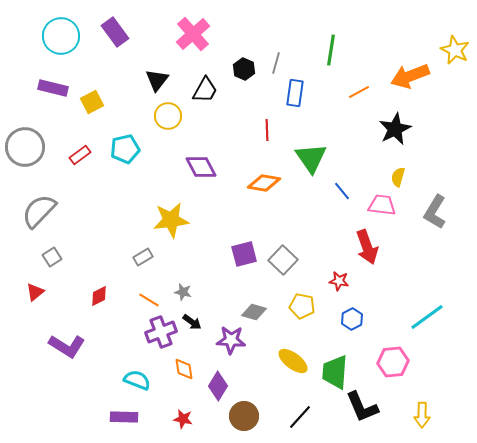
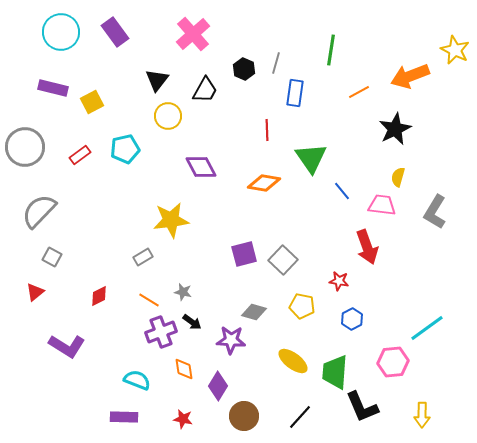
cyan circle at (61, 36): moved 4 px up
gray square at (52, 257): rotated 30 degrees counterclockwise
cyan line at (427, 317): moved 11 px down
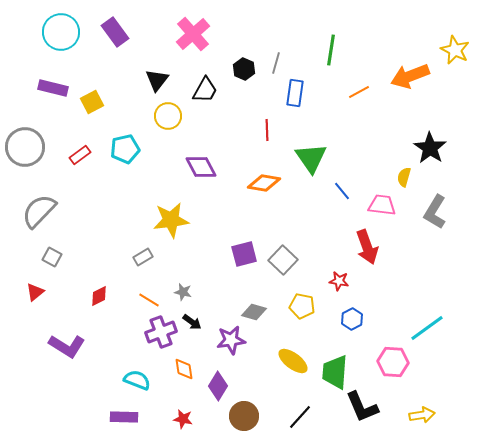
black star at (395, 129): moved 35 px right, 19 px down; rotated 12 degrees counterclockwise
yellow semicircle at (398, 177): moved 6 px right
purple star at (231, 340): rotated 12 degrees counterclockwise
pink hexagon at (393, 362): rotated 8 degrees clockwise
yellow arrow at (422, 415): rotated 100 degrees counterclockwise
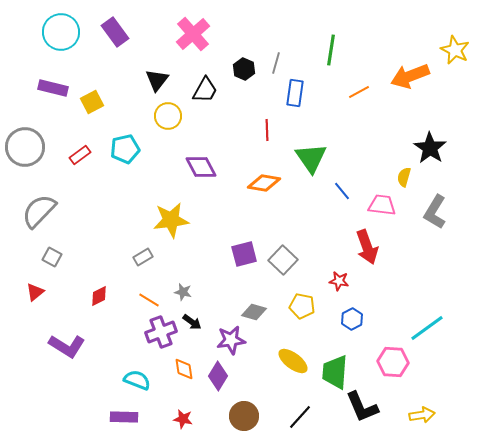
purple diamond at (218, 386): moved 10 px up
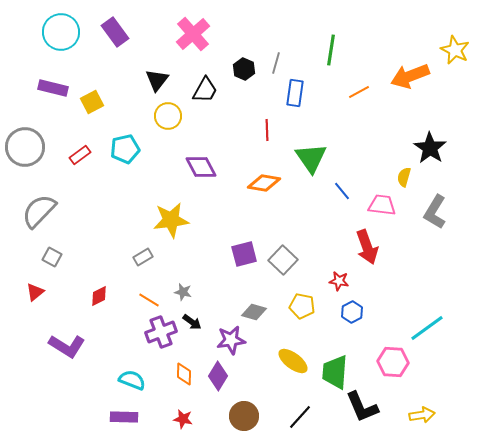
blue hexagon at (352, 319): moved 7 px up
orange diamond at (184, 369): moved 5 px down; rotated 10 degrees clockwise
cyan semicircle at (137, 380): moved 5 px left
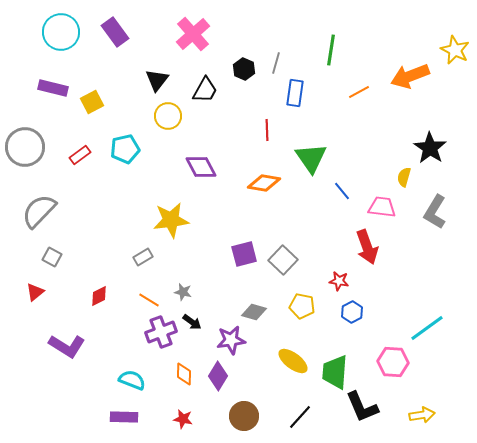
pink trapezoid at (382, 205): moved 2 px down
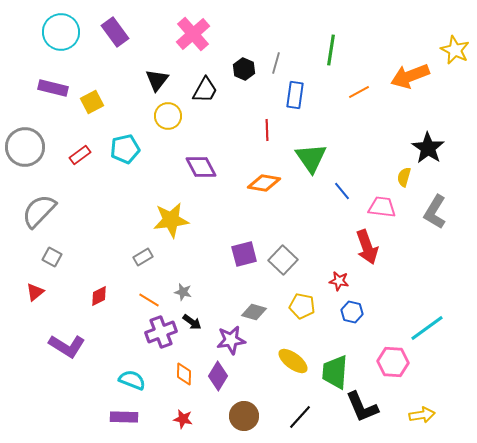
blue rectangle at (295, 93): moved 2 px down
black star at (430, 148): moved 2 px left
blue hexagon at (352, 312): rotated 20 degrees counterclockwise
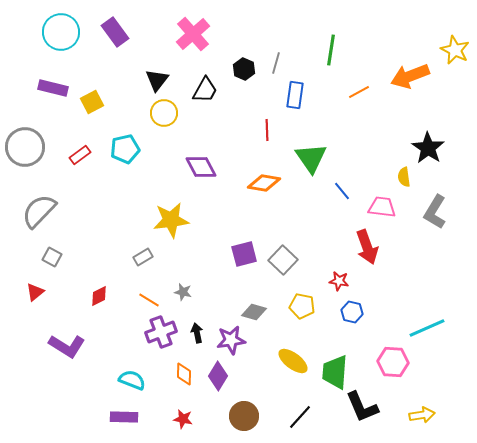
yellow circle at (168, 116): moved 4 px left, 3 px up
yellow semicircle at (404, 177): rotated 24 degrees counterclockwise
black arrow at (192, 322): moved 5 px right, 11 px down; rotated 138 degrees counterclockwise
cyan line at (427, 328): rotated 12 degrees clockwise
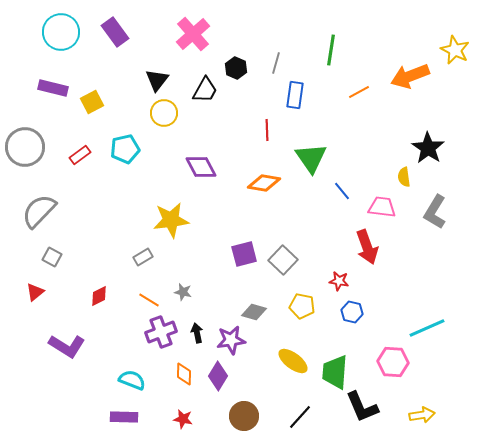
black hexagon at (244, 69): moved 8 px left, 1 px up
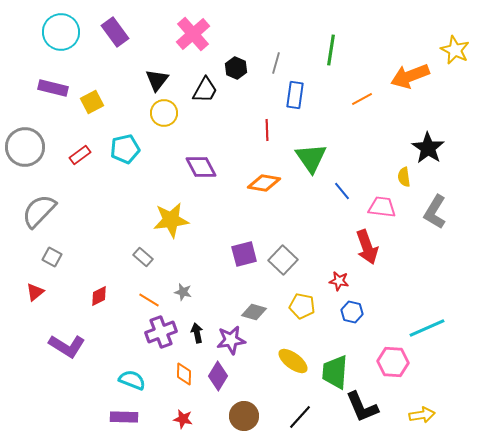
orange line at (359, 92): moved 3 px right, 7 px down
gray rectangle at (143, 257): rotated 72 degrees clockwise
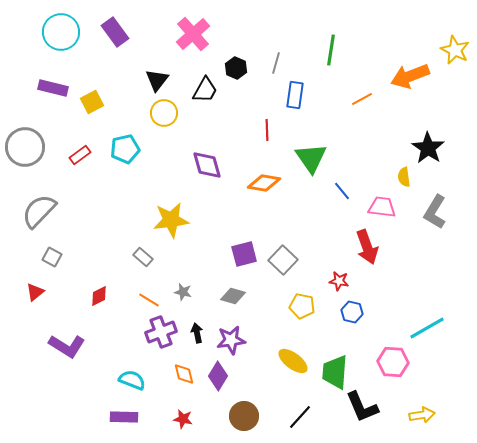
purple diamond at (201, 167): moved 6 px right, 2 px up; rotated 12 degrees clockwise
gray diamond at (254, 312): moved 21 px left, 16 px up
cyan line at (427, 328): rotated 6 degrees counterclockwise
orange diamond at (184, 374): rotated 15 degrees counterclockwise
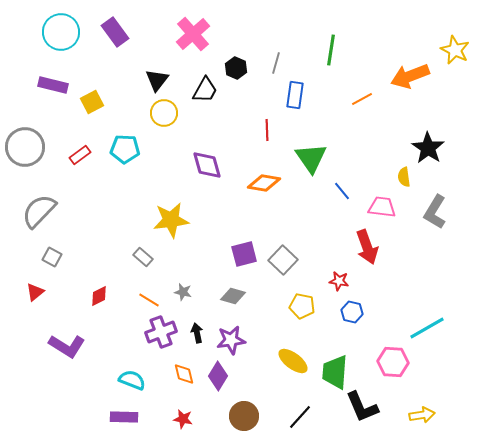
purple rectangle at (53, 88): moved 3 px up
cyan pentagon at (125, 149): rotated 16 degrees clockwise
